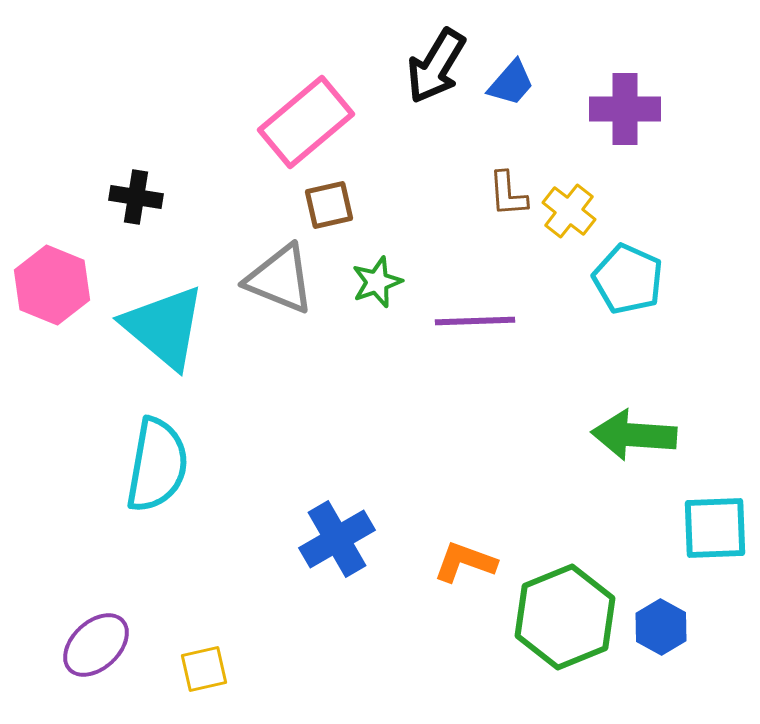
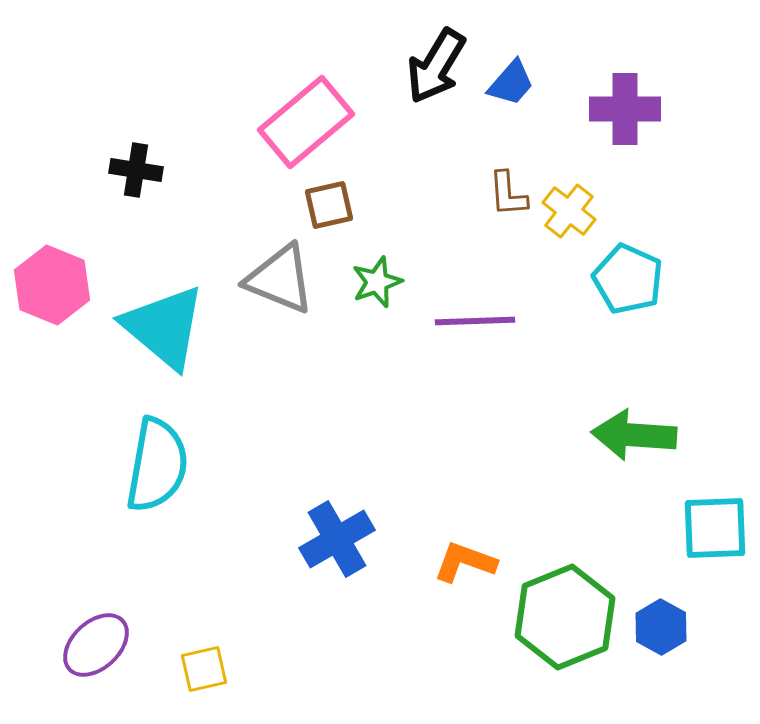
black cross: moved 27 px up
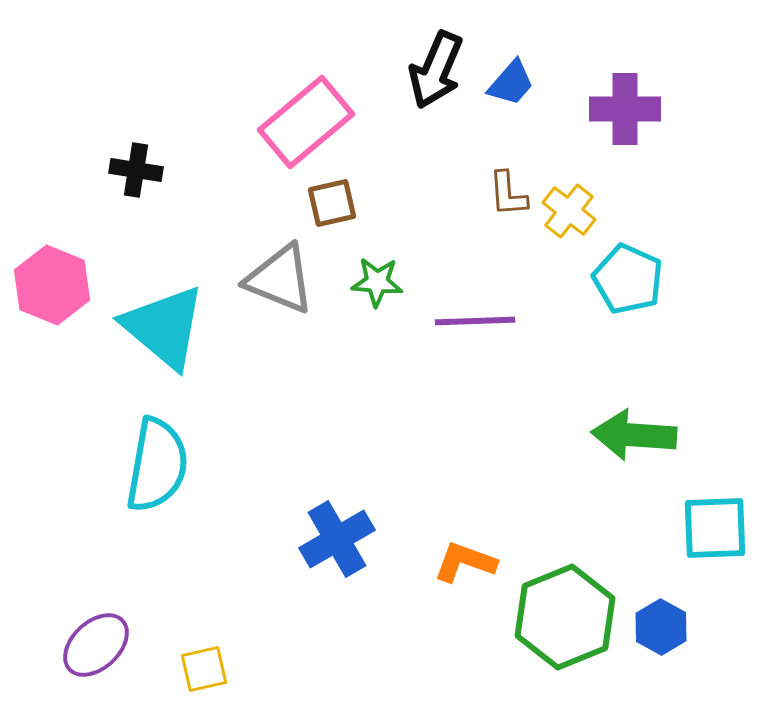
black arrow: moved 4 px down; rotated 8 degrees counterclockwise
brown square: moved 3 px right, 2 px up
green star: rotated 24 degrees clockwise
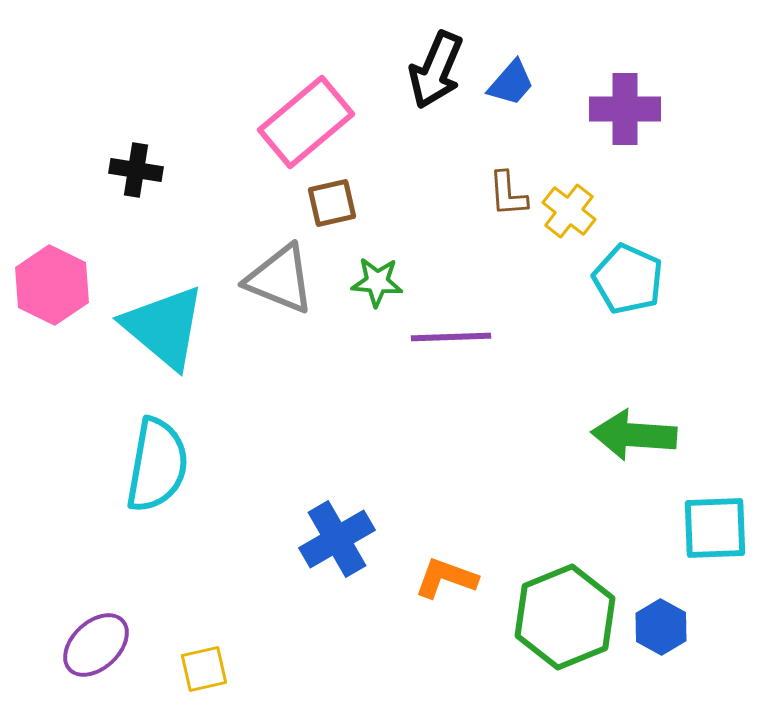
pink hexagon: rotated 4 degrees clockwise
purple line: moved 24 px left, 16 px down
orange L-shape: moved 19 px left, 16 px down
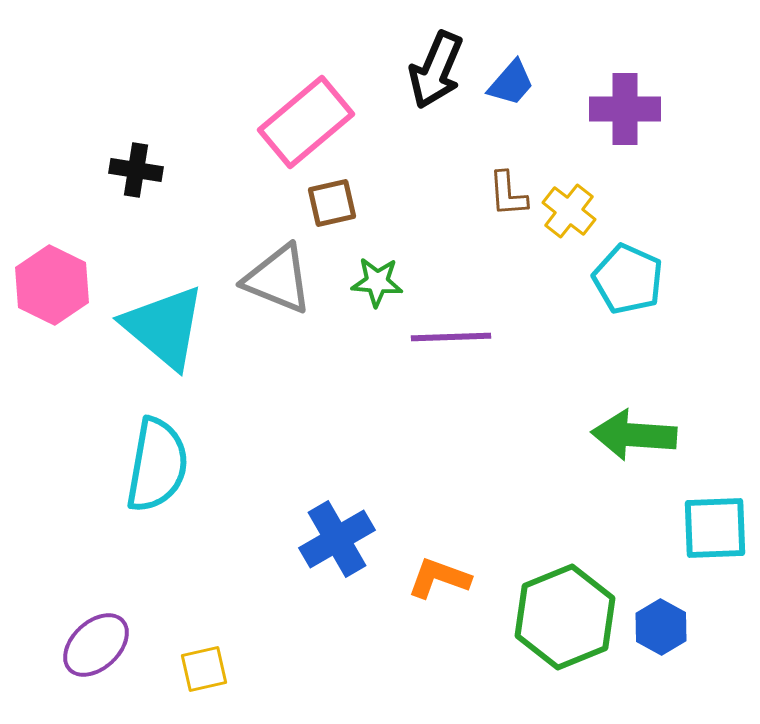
gray triangle: moved 2 px left
orange L-shape: moved 7 px left
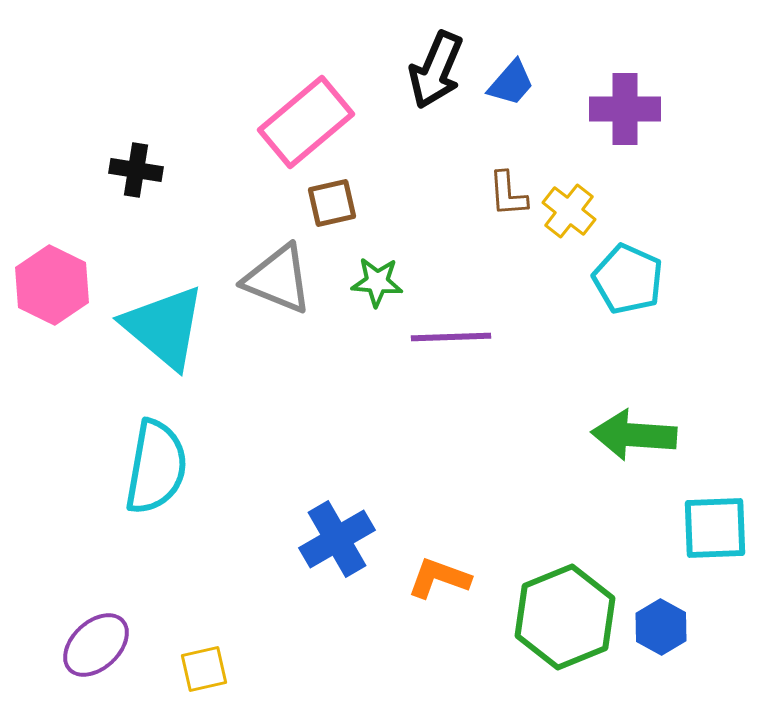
cyan semicircle: moved 1 px left, 2 px down
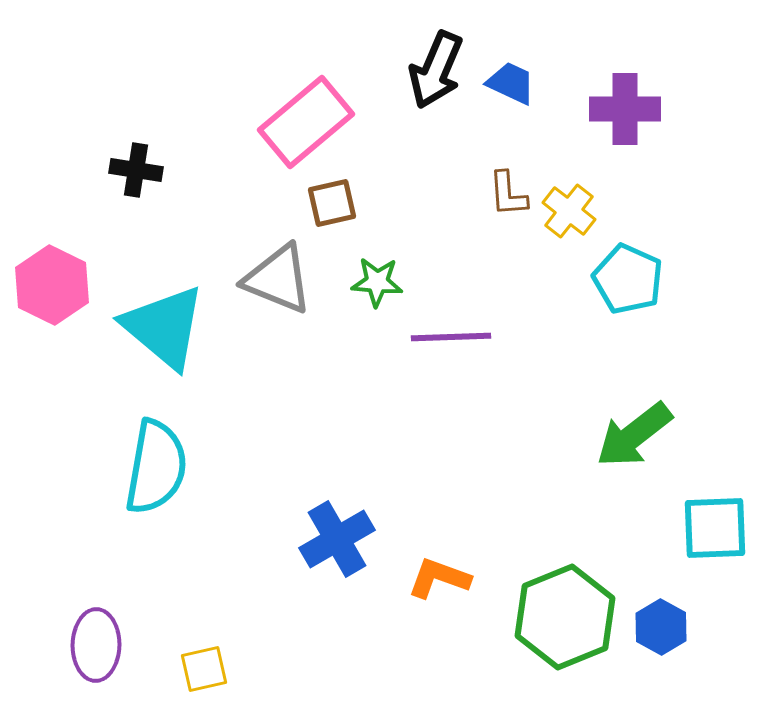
blue trapezoid: rotated 106 degrees counterclockwise
green arrow: rotated 42 degrees counterclockwise
purple ellipse: rotated 46 degrees counterclockwise
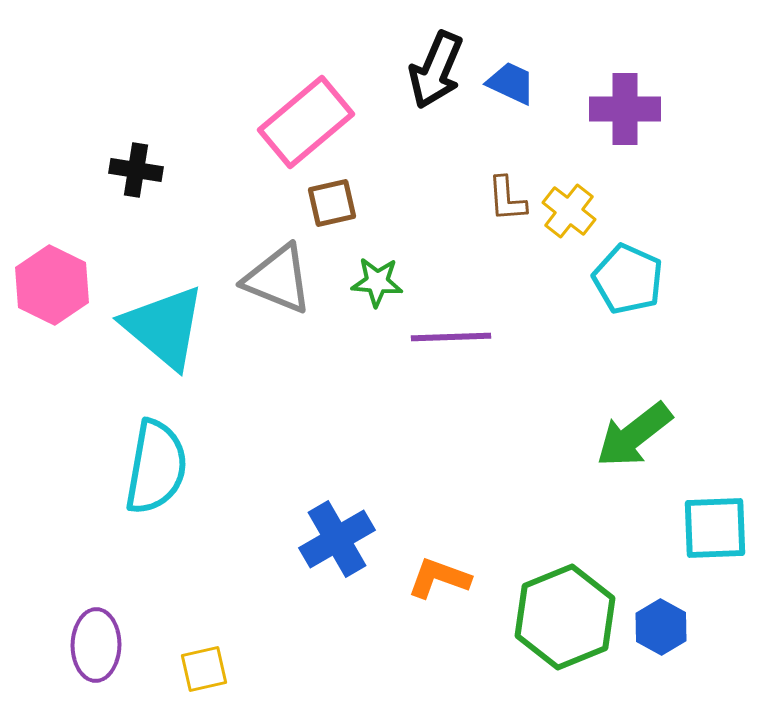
brown L-shape: moved 1 px left, 5 px down
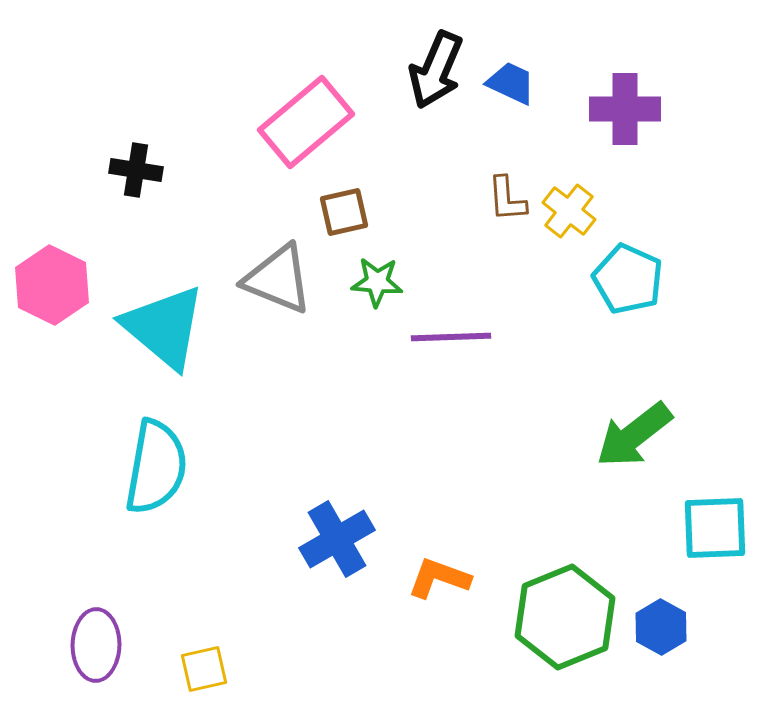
brown square: moved 12 px right, 9 px down
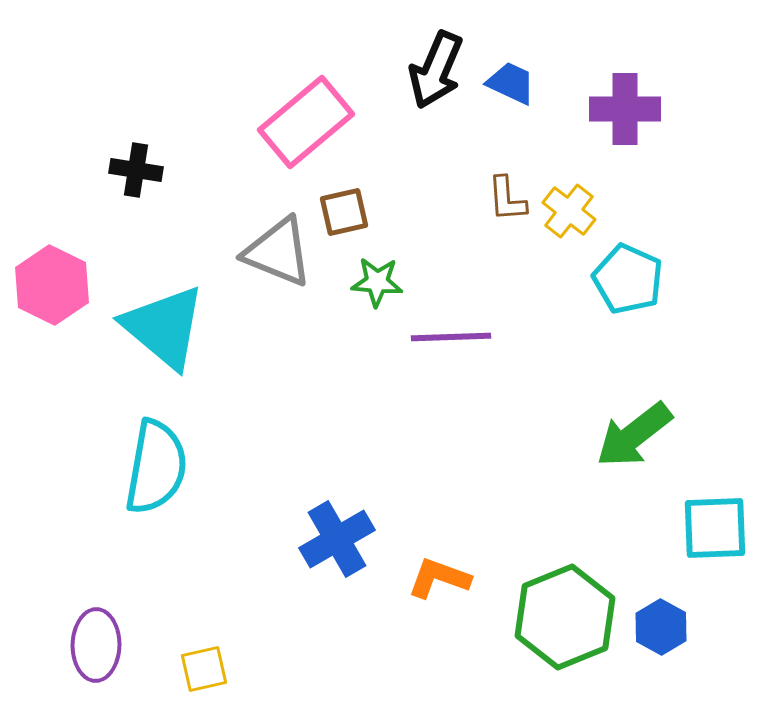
gray triangle: moved 27 px up
